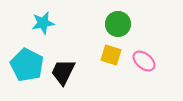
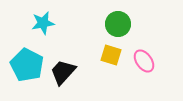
pink ellipse: rotated 15 degrees clockwise
black trapezoid: rotated 16 degrees clockwise
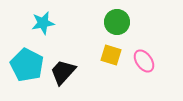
green circle: moved 1 px left, 2 px up
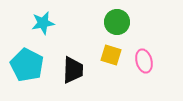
pink ellipse: rotated 20 degrees clockwise
black trapezoid: moved 10 px right, 2 px up; rotated 140 degrees clockwise
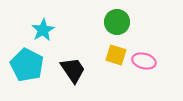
cyan star: moved 7 px down; rotated 20 degrees counterclockwise
yellow square: moved 5 px right
pink ellipse: rotated 60 degrees counterclockwise
black trapezoid: rotated 36 degrees counterclockwise
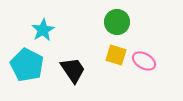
pink ellipse: rotated 15 degrees clockwise
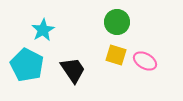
pink ellipse: moved 1 px right
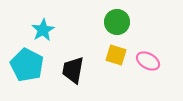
pink ellipse: moved 3 px right
black trapezoid: rotated 136 degrees counterclockwise
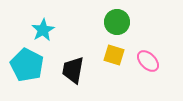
yellow square: moved 2 px left
pink ellipse: rotated 15 degrees clockwise
